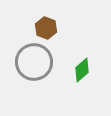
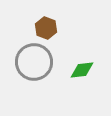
green diamond: rotated 35 degrees clockwise
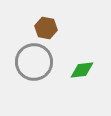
brown hexagon: rotated 10 degrees counterclockwise
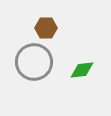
brown hexagon: rotated 10 degrees counterclockwise
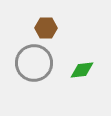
gray circle: moved 1 px down
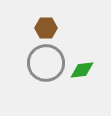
gray circle: moved 12 px right
